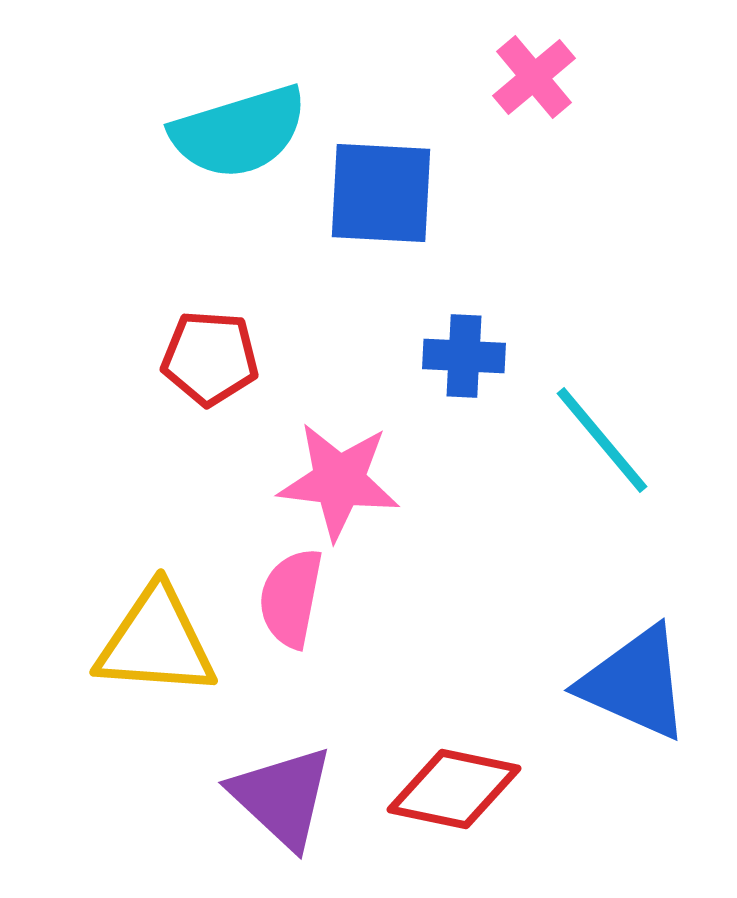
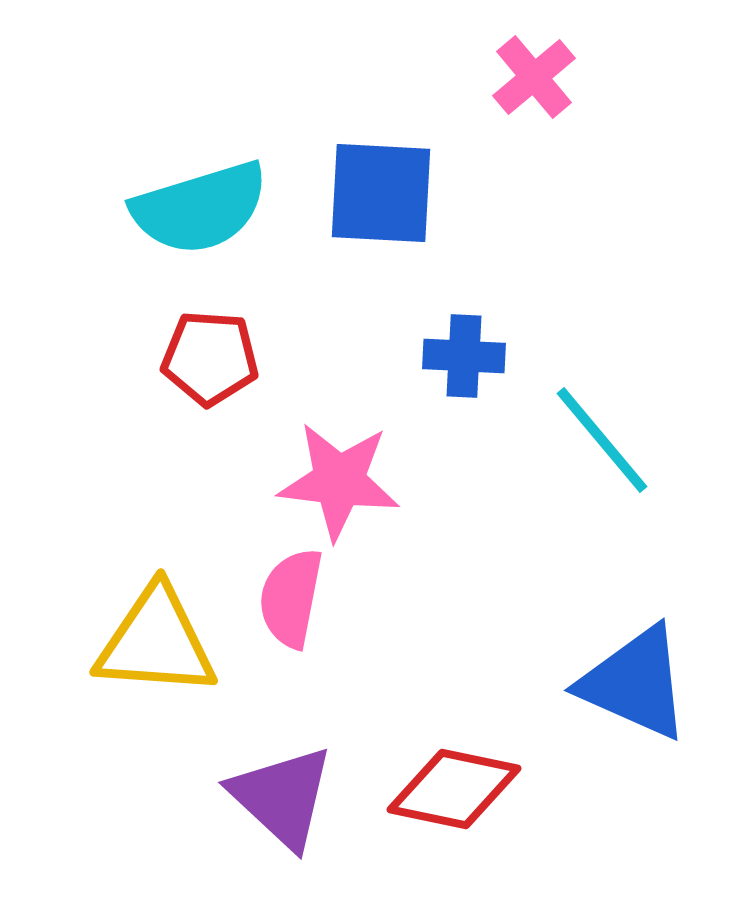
cyan semicircle: moved 39 px left, 76 px down
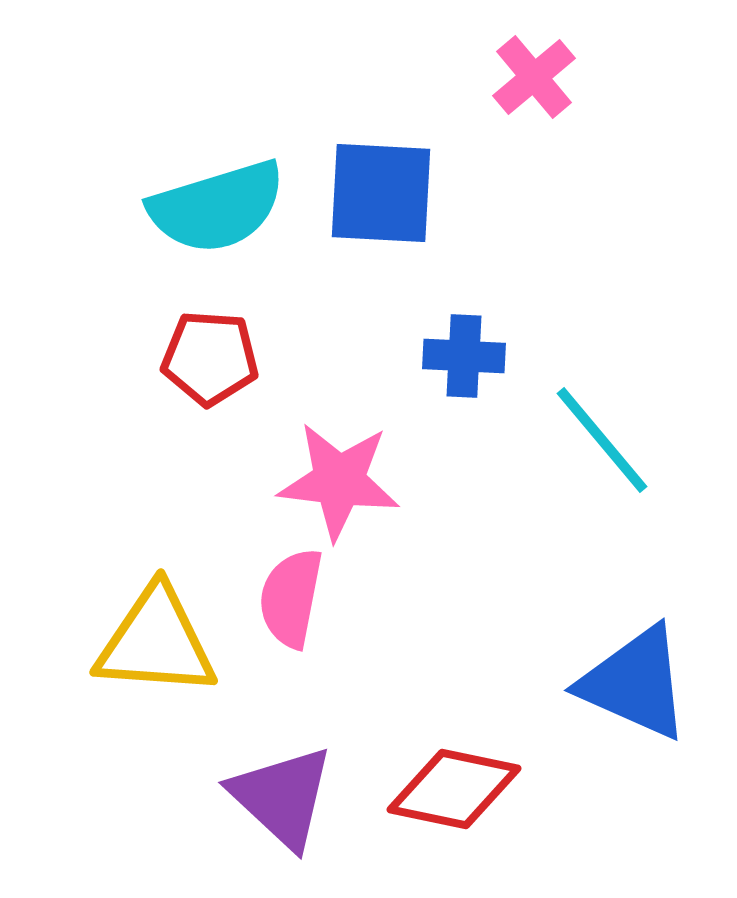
cyan semicircle: moved 17 px right, 1 px up
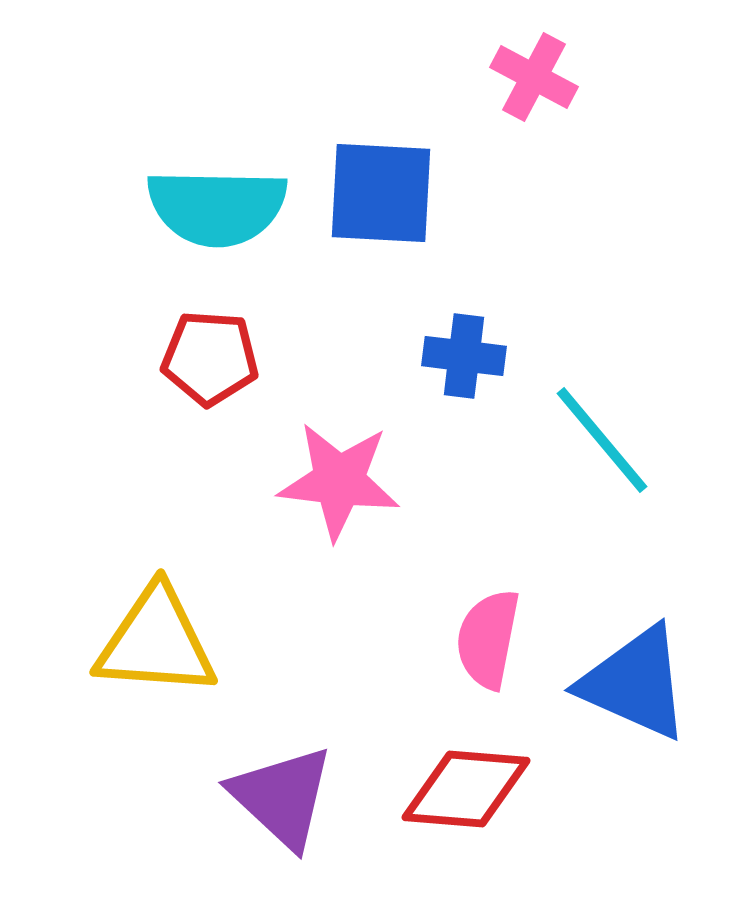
pink cross: rotated 22 degrees counterclockwise
cyan semicircle: rotated 18 degrees clockwise
blue cross: rotated 4 degrees clockwise
pink semicircle: moved 197 px right, 41 px down
red diamond: moved 12 px right; rotated 7 degrees counterclockwise
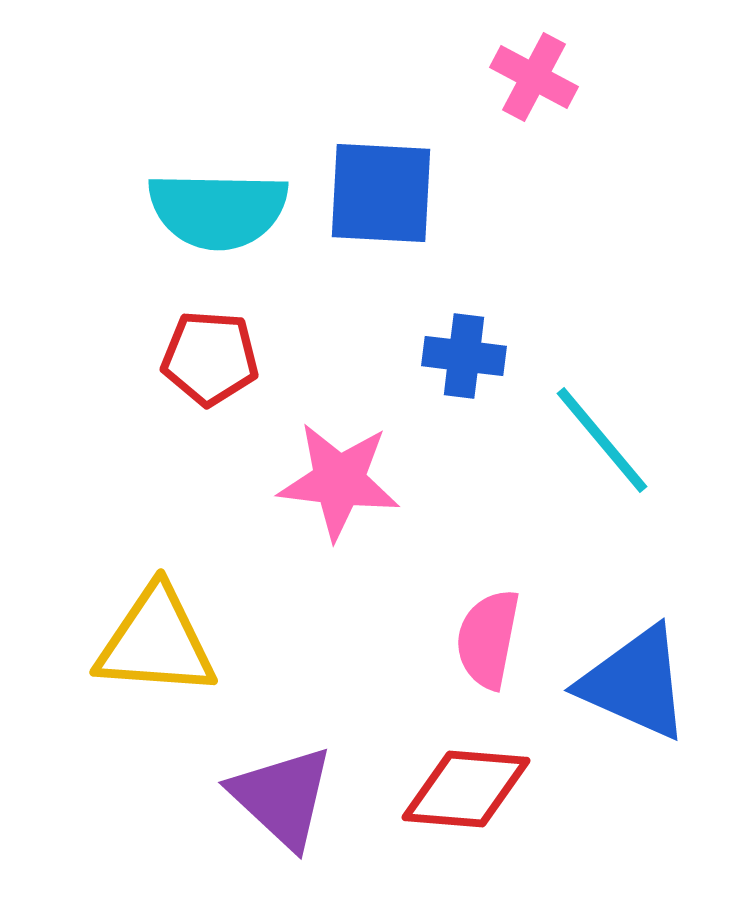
cyan semicircle: moved 1 px right, 3 px down
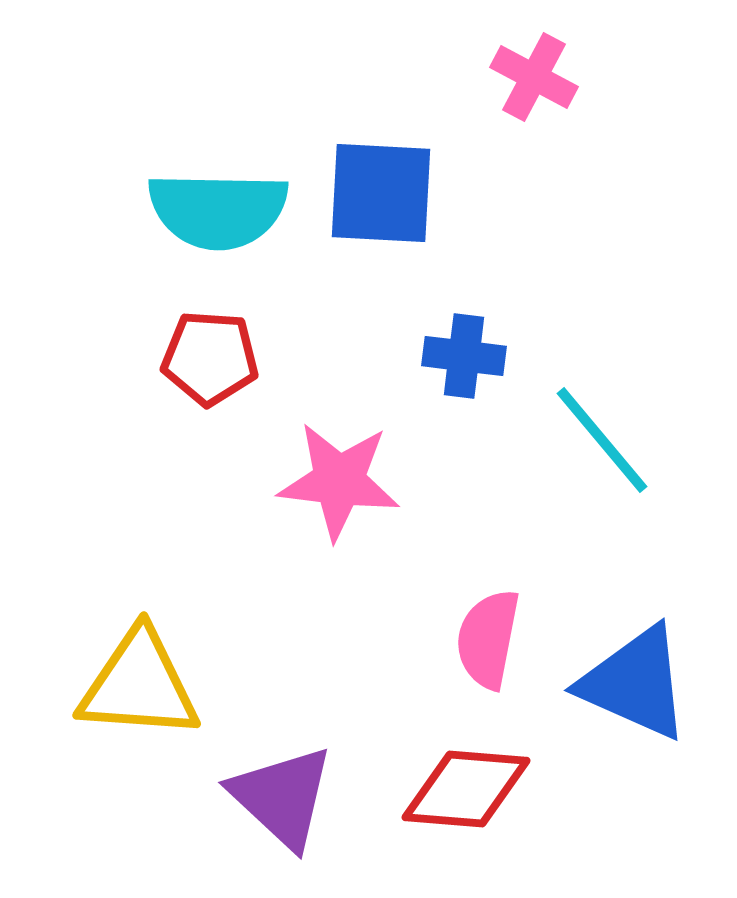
yellow triangle: moved 17 px left, 43 px down
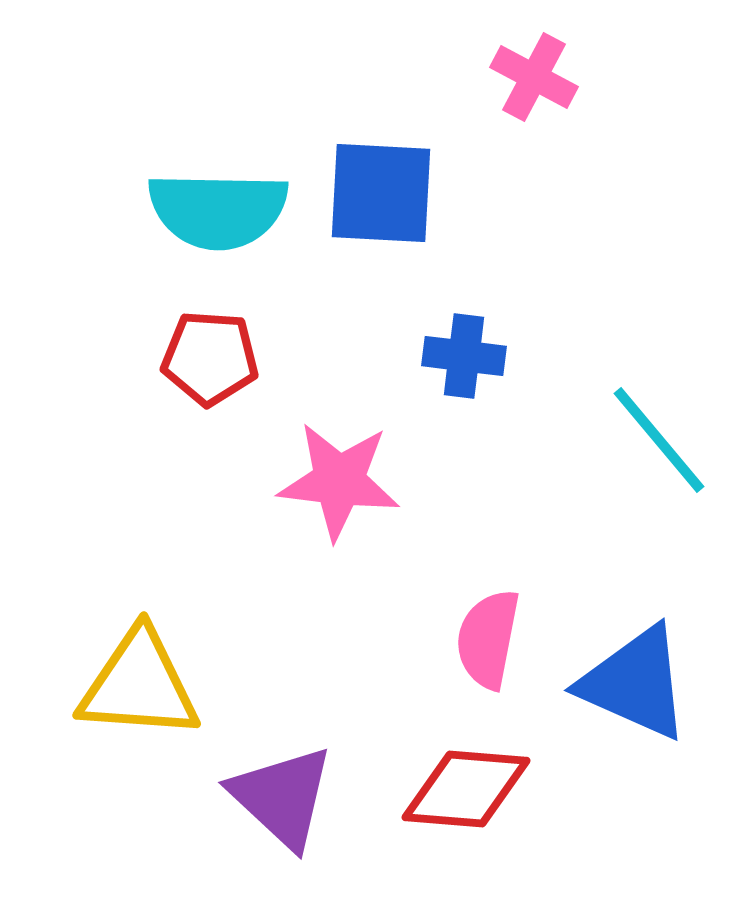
cyan line: moved 57 px right
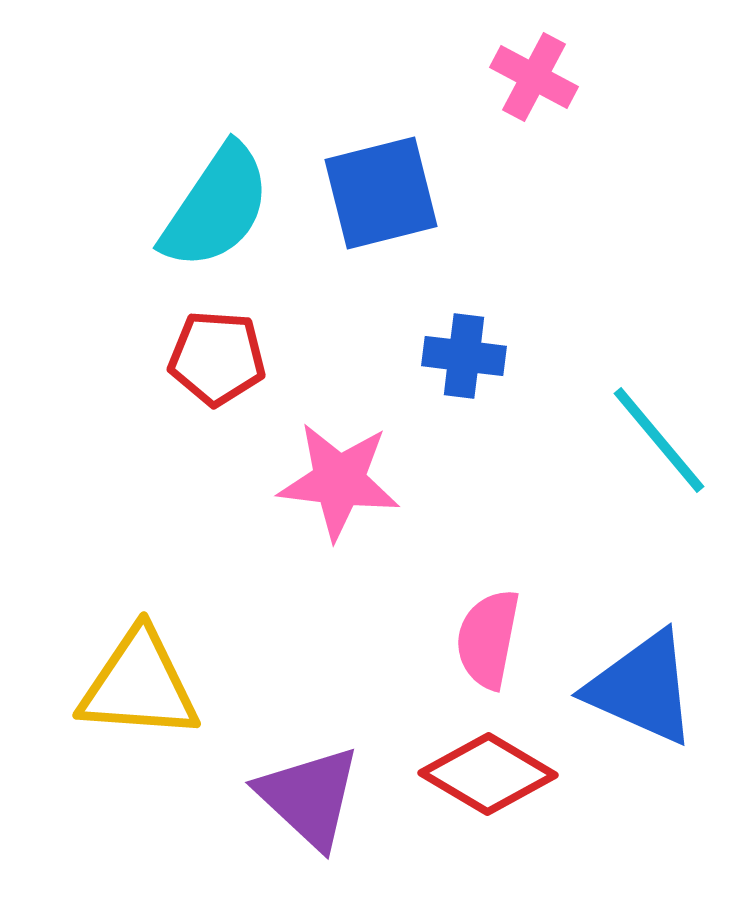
blue square: rotated 17 degrees counterclockwise
cyan semicircle: moved 2 px left, 3 px up; rotated 57 degrees counterclockwise
red pentagon: moved 7 px right
blue triangle: moved 7 px right, 5 px down
red diamond: moved 22 px right, 15 px up; rotated 26 degrees clockwise
purple triangle: moved 27 px right
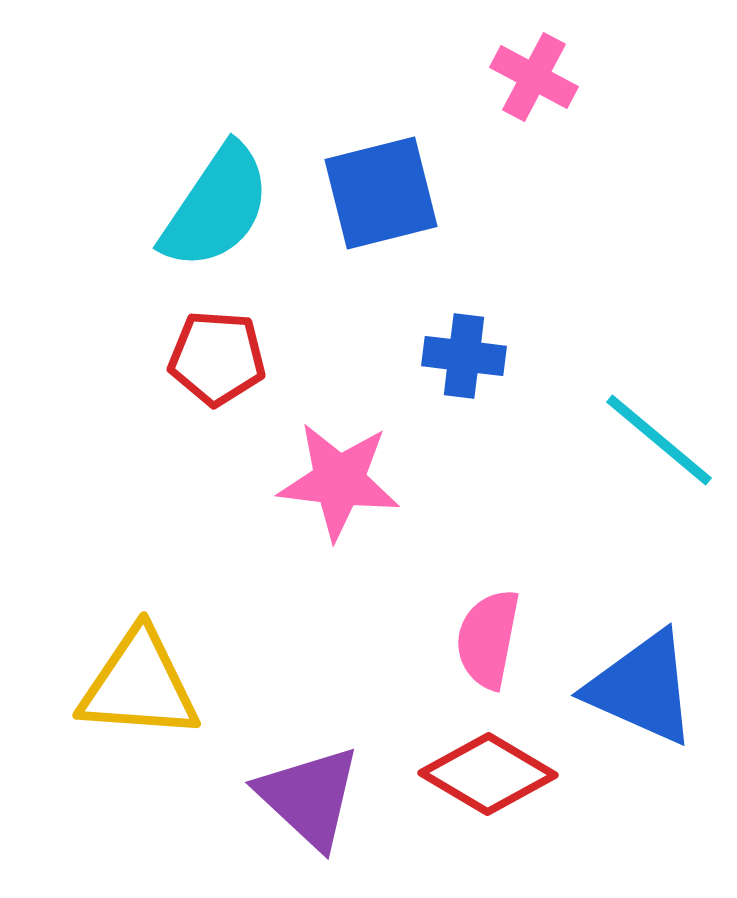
cyan line: rotated 10 degrees counterclockwise
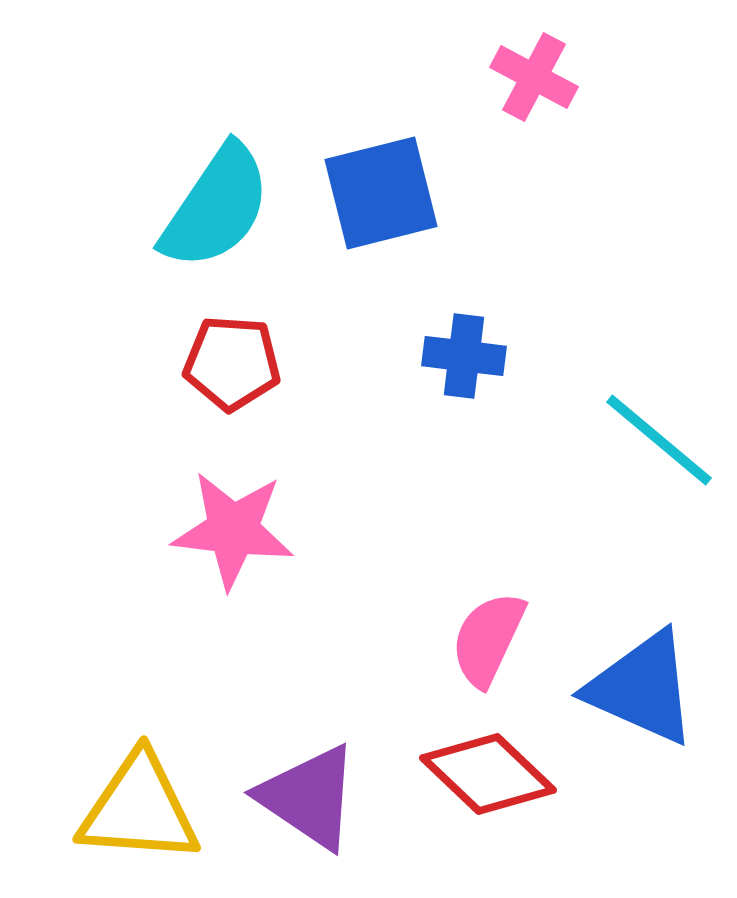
red pentagon: moved 15 px right, 5 px down
pink star: moved 106 px left, 49 px down
pink semicircle: rotated 14 degrees clockwise
yellow triangle: moved 124 px down
red diamond: rotated 13 degrees clockwise
purple triangle: rotated 9 degrees counterclockwise
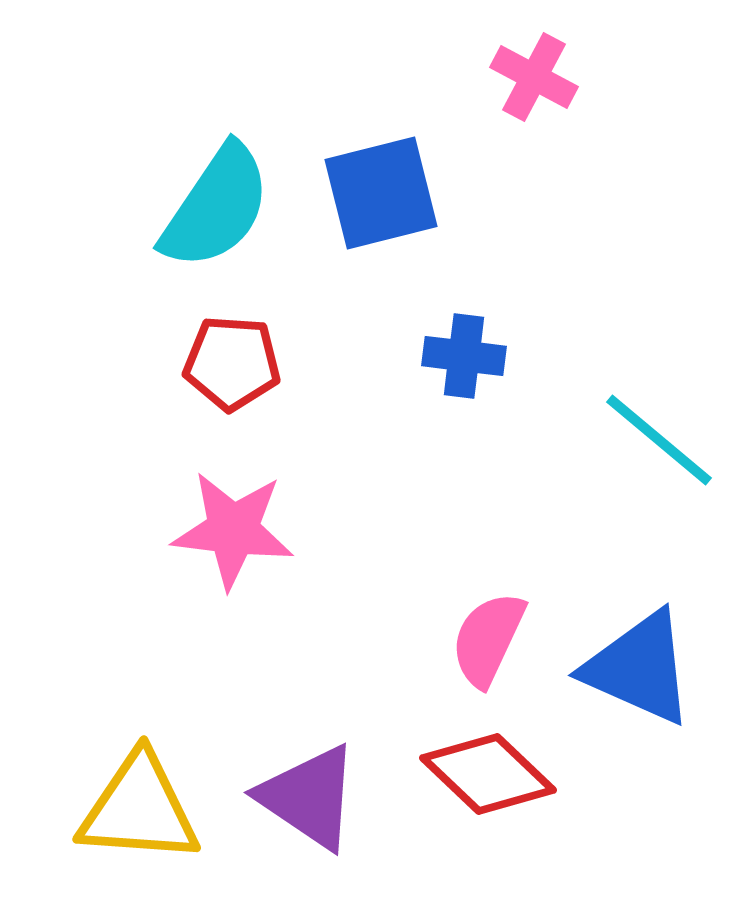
blue triangle: moved 3 px left, 20 px up
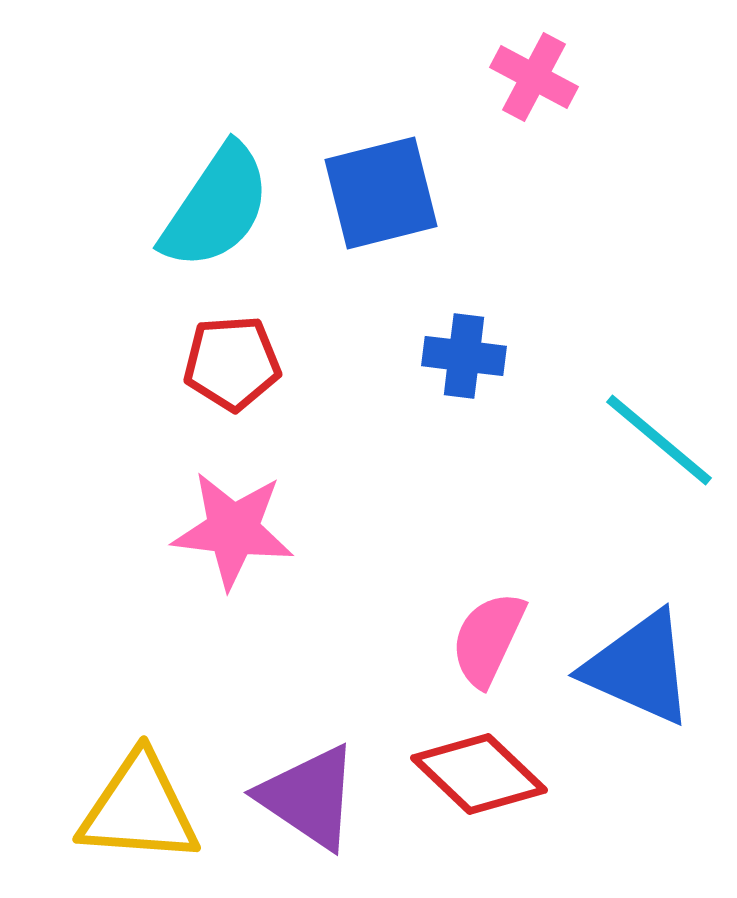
red pentagon: rotated 8 degrees counterclockwise
red diamond: moved 9 px left
